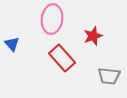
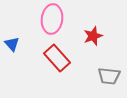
red rectangle: moved 5 px left
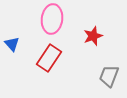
red rectangle: moved 8 px left; rotated 76 degrees clockwise
gray trapezoid: rotated 105 degrees clockwise
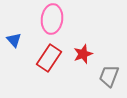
red star: moved 10 px left, 18 px down
blue triangle: moved 2 px right, 4 px up
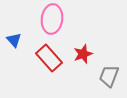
red rectangle: rotated 76 degrees counterclockwise
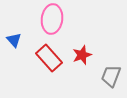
red star: moved 1 px left, 1 px down
gray trapezoid: moved 2 px right
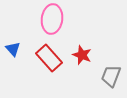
blue triangle: moved 1 px left, 9 px down
red star: rotated 30 degrees counterclockwise
